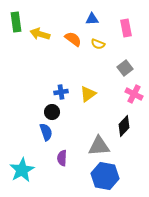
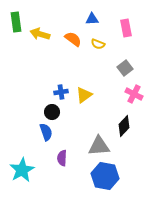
yellow triangle: moved 4 px left, 1 px down
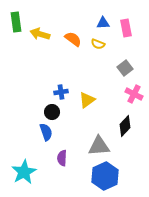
blue triangle: moved 11 px right, 4 px down
yellow triangle: moved 3 px right, 5 px down
black diamond: moved 1 px right
cyan star: moved 2 px right, 2 px down
blue hexagon: rotated 24 degrees clockwise
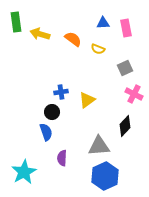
yellow semicircle: moved 5 px down
gray square: rotated 14 degrees clockwise
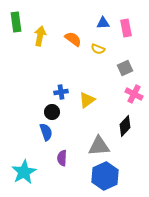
yellow arrow: moved 2 px down; rotated 84 degrees clockwise
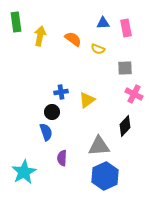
gray square: rotated 21 degrees clockwise
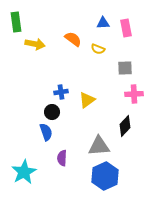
yellow arrow: moved 5 px left, 8 px down; rotated 90 degrees clockwise
pink cross: rotated 30 degrees counterclockwise
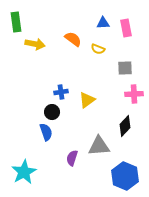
purple semicircle: moved 10 px right; rotated 14 degrees clockwise
blue hexagon: moved 20 px right; rotated 12 degrees counterclockwise
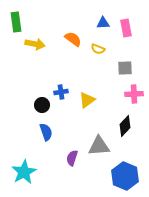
black circle: moved 10 px left, 7 px up
